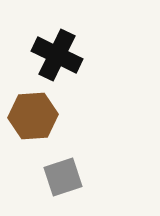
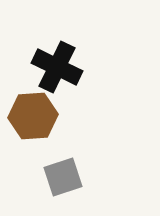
black cross: moved 12 px down
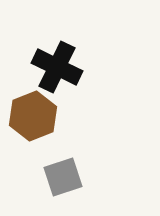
brown hexagon: rotated 18 degrees counterclockwise
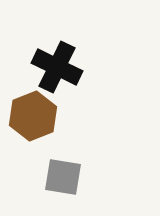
gray square: rotated 27 degrees clockwise
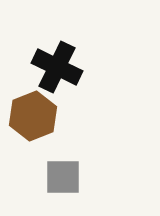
gray square: rotated 9 degrees counterclockwise
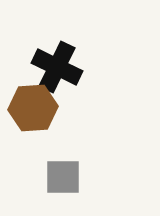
brown hexagon: moved 8 px up; rotated 18 degrees clockwise
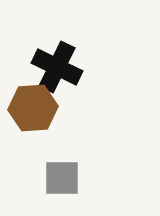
gray square: moved 1 px left, 1 px down
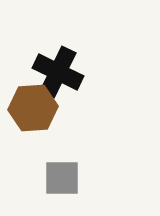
black cross: moved 1 px right, 5 px down
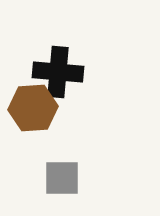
black cross: rotated 21 degrees counterclockwise
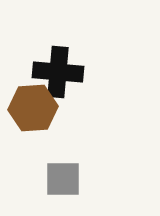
gray square: moved 1 px right, 1 px down
